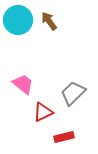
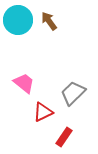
pink trapezoid: moved 1 px right, 1 px up
red rectangle: rotated 42 degrees counterclockwise
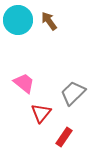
red triangle: moved 2 px left, 1 px down; rotated 25 degrees counterclockwise
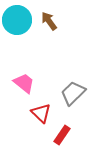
cyan circle: moved 1 px left
red triangle: rotated 25 degrees counterclockwise
red rectangle: moved 2 px left, 2 px up
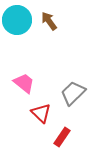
red rectangle: moved 2 px down
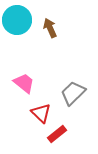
brown arrow: moved 1 px right, 7 px down; rotated 12 degrees clockwise
red rectangle: moved 5 px left, 3 px up; rotated 18 degrees clockwise
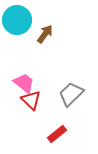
brown arrow: moved 5 px left, 6 px down; rotated 60 degrees clockwise
gray trapezoid: moved 2 px left, 1 px down
red triangle: moved 10 px left, 13 px up
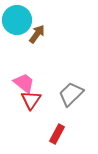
brown arrow: moved 8 px left
red triangle: rotated 20 degrees clockwise
red rectangle: rotated 24 degrees counterclockwise
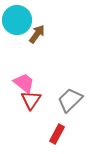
gray trapezoid: moved 1 px left, 6 px down
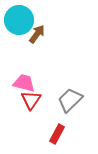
cyan circle: moved 2 px right
pink trapezoid: rotated 25 degrees counterclockwise
